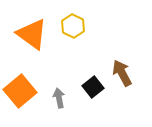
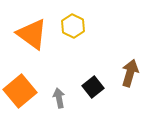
brown arrow: moved 8 px right; rotated 44 degrees clockwise
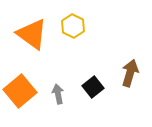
gray arrow: moved 1 px left, 4 px up
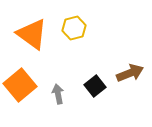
yellow hexagon: moved 1 px right, 2 px down; rotated 20 degrees clockwise
brown arrow: rotated 52 degrees clockwise
black square: moved 2 px right, 1 px up
orange square: moved 6 px up
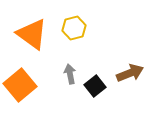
gray arrow: moved 12 px right, 20 px up
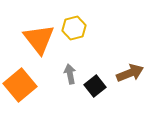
orange triangle: moved 7 px right, 5 px down; rotated 16 degrees clockwise
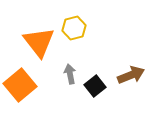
orange triangle: moved 3 px down
brown arrow: moved 1 px right, 2 px down
